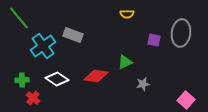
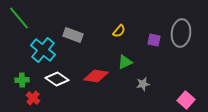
yellow semicircle: moved 8 px left, 17 px down; rotated 48 degrees counterclockwise
cyan cross: moved 4 px down; rotated 15 degrees counterclockwise
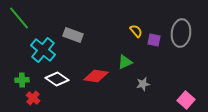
yellow semicircle: moved 17 px right; rotated 80 degrees counterclockwise
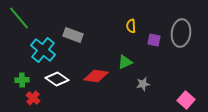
yellow semicircle: moved 5 px left, 5 px up; rotated 144 degrees counterclockwise
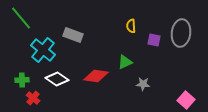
green line: moved 2 px right
gray star: rotated 16 degrees clockwise
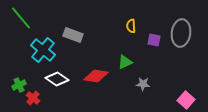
green cross: moved 3 px left, 5 px down; rotated 24 degrees counterclockwise
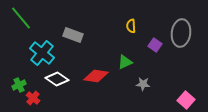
purple square: moved 1 px right, 5 px down; rotated 24 degrees clockwise
cyan cross: moved 1 px left, 3 px down
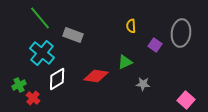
green line: moved 19 px right
white diamond: rotated 65 degrees counterclockwise
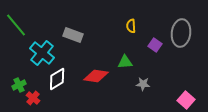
green line: moved 24 px left, 7 px down
green triangle: rotated 21 degrees clockwise
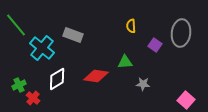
cyan cross: moved 5 px up
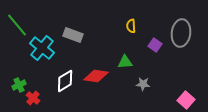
green line: moved 1 px right
white diamond: moved 8 px right, 2 px down
